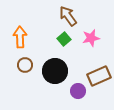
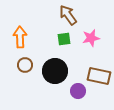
brown arrow: moved 1 px up
green square: rotated 32 degrees clockwise
brown rectangle: rotated 35 degrees clockwise
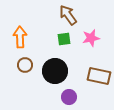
purple circle: moved 9 px left, 6 px down
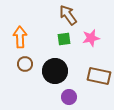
brown circle: moved 1 px up
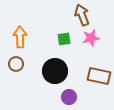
brown arrow: moved 14 px right; rotated 15 degrees clockwise
brown circle: moved 9 px left
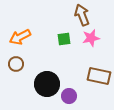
orange arrow: rotated 115 degrees counterclockwise
black circle: moved 8 px left, 13 px down
purple circle: moved 1 px up
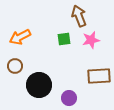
brown arrow: moved 3 px left, 1 px down
pink star: moved 2 px down
brown circle: moved 1 px left, 2 px down
brown rectangle: rotated 15 degrees counterclockwise
black circle: moved 8 px left, 1 px down
purple circle: moved 2 px down
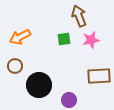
purple circle: moved 2 px down
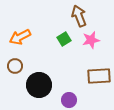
green square: rotated 24 degrees counterclockwise
